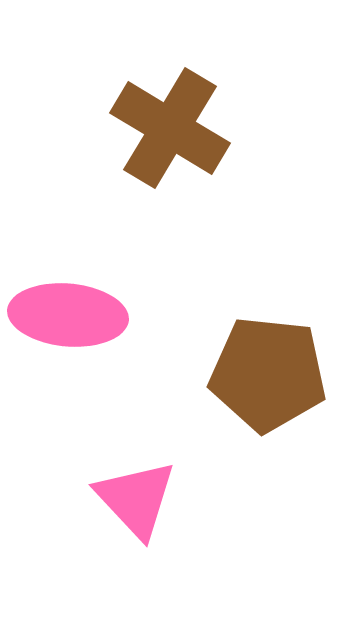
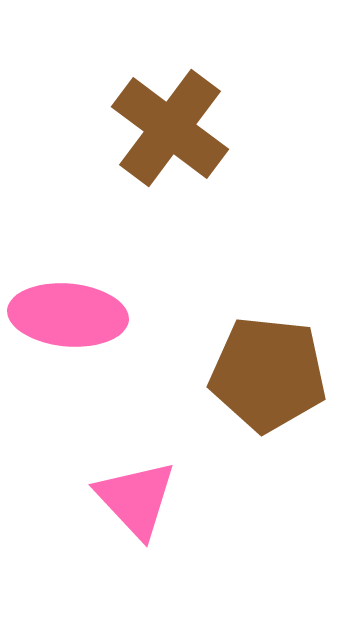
brown cross: rotated 6 degrees clockwise
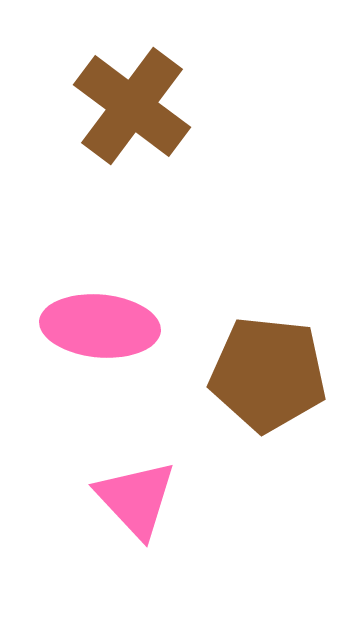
brown cross: moved 38 px left, 22 px up
pink ellipse: moved 32 px right, 11 px down
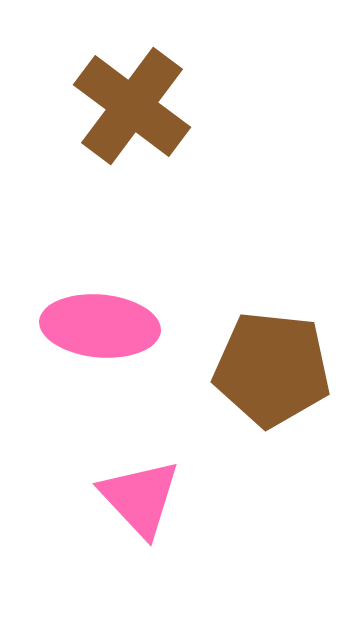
brown pentagon: moved 4 px right, 5 px up
pink triangle: moved 4 px right, 1 px up
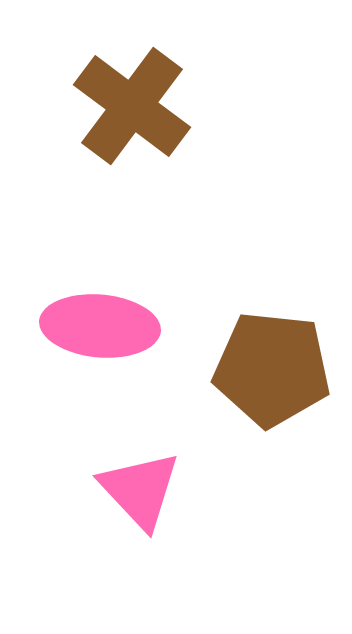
pink triangle: moved 8 px up
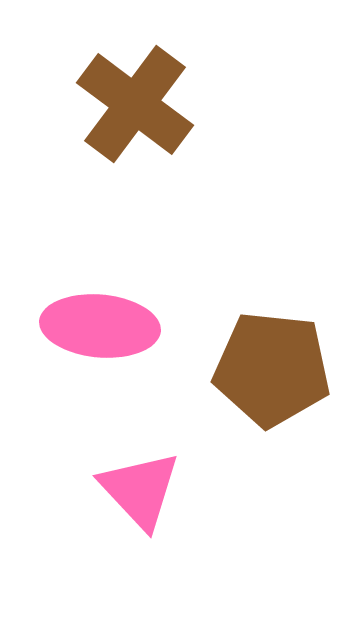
brown cross: moved 3 px right, 2 px up
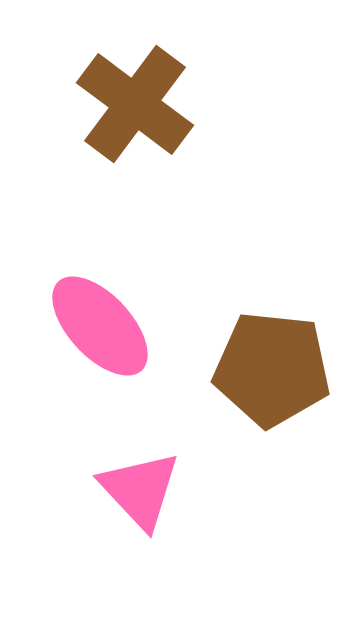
pink ellipse: rotated 42 degrees clockwise
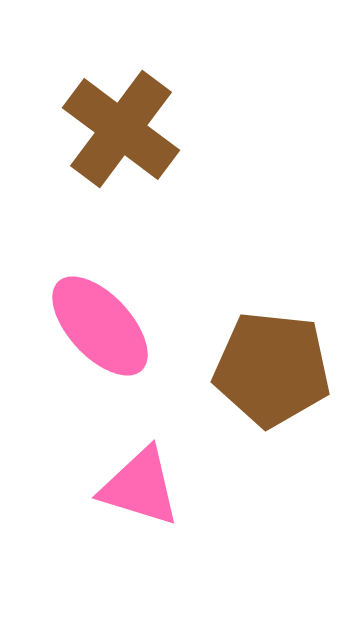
brown cross: moved 14 px left, 25 px down
pink triangle: moved 3 px up; rotated 30 degrees counterclockwise
